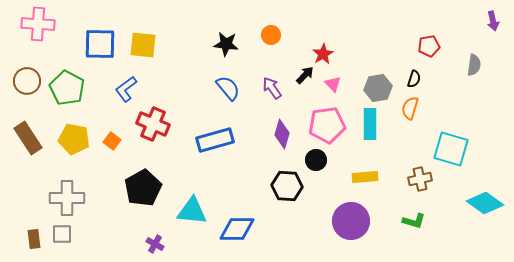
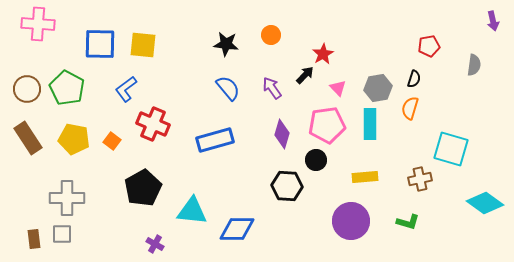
brown circle at (27, 81): moved 8 px down
pink triangle at (333, 84): moved 5 px right, 4 px down
green L-shape at (414, 221): moved 6 px left, 1 px down
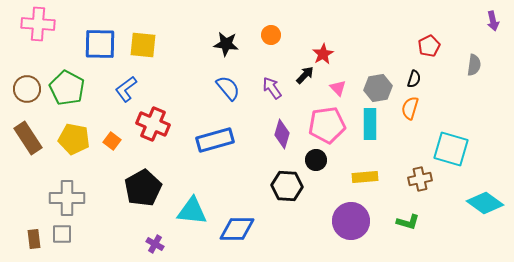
red pentagon at (429, 46): rotated 15 degrees counterclockwise
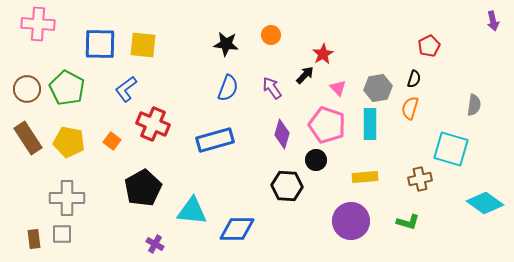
gray semicircle at (474, 65): moved 40 px down
blue semicircle at (228, 88): rotated 60 degrees clockwise
pink pentagon at (327, 125): rotated 27 degrees clockwise
yellow pentagon at (74, 139): moved 5 px left, 3 px down
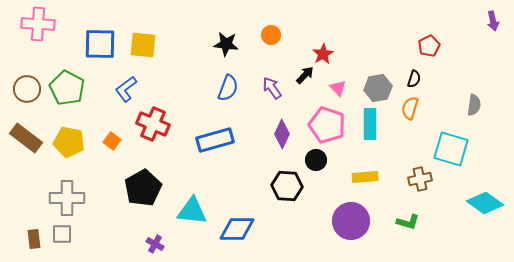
purple diamond at (282, 134): rotated 8 degrees clockwise
brown rectangle at (28, 138): moved 2 px left; rotated 20 degrees counterclockwise
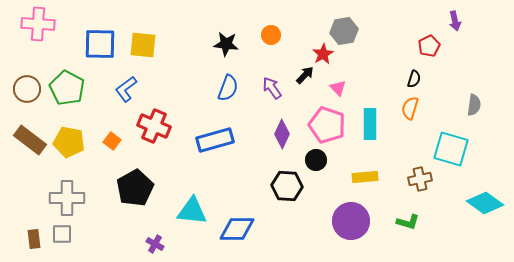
purple arrow at (493, 21): moved 38 px left
gray hexagon at (378, 88): moved 34 px left, 57 px up
red cross at (153, 124): moved 1 px right, 2 px down
brown rectangle at (26, 138): moved 4 px right, 2 px down
black pentagon at (143, 188): moved 8 px left
